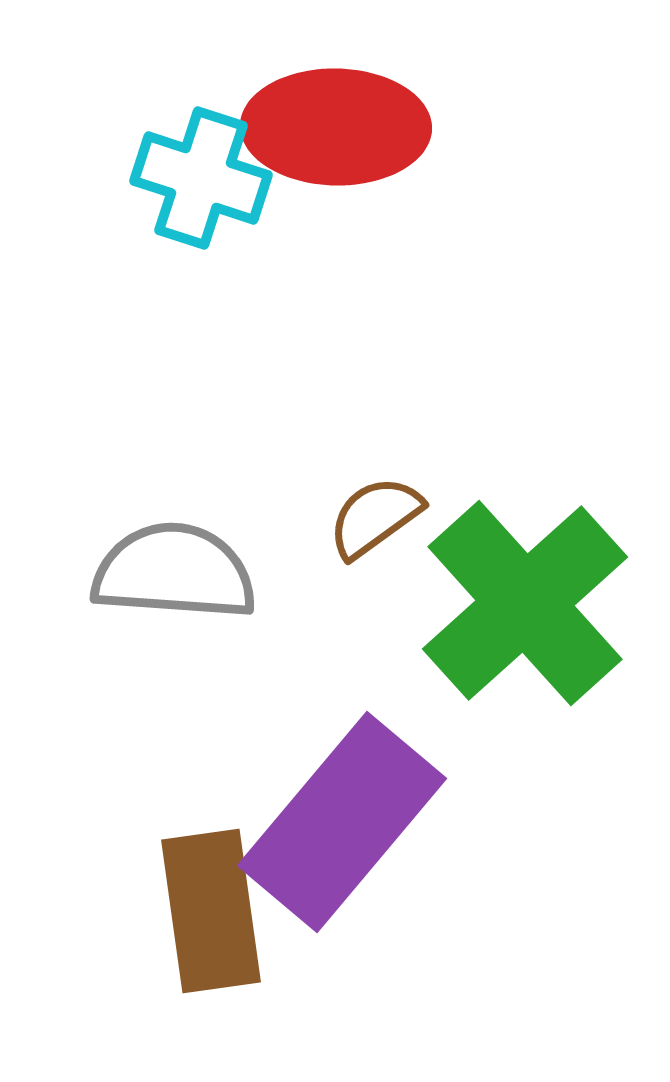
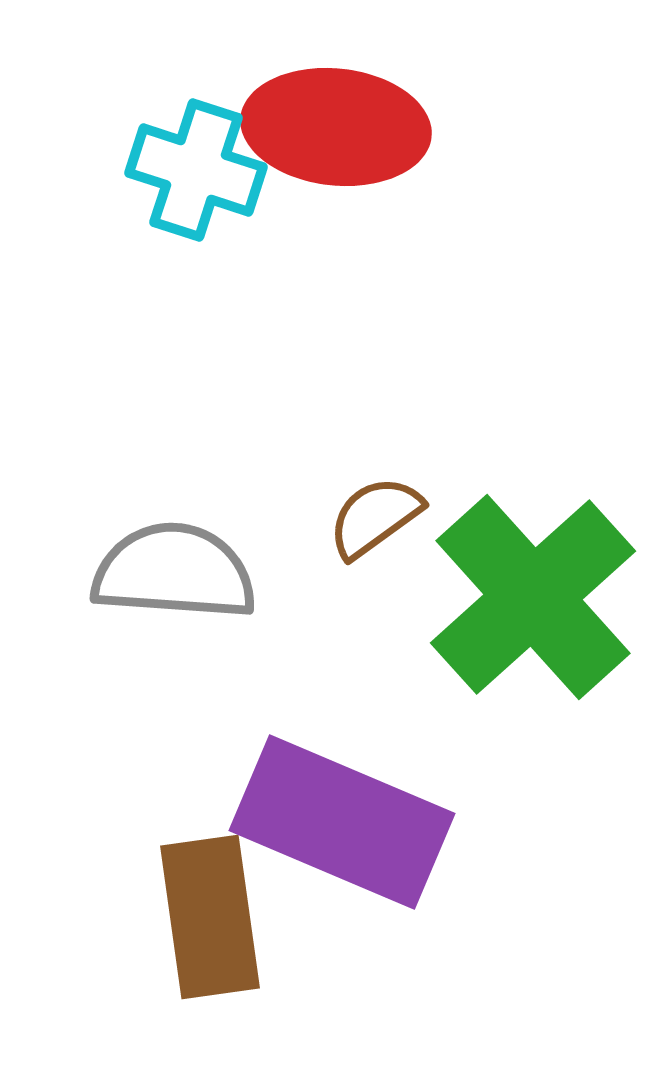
red ellipse: rotated 5 degrees clockwise
cyan cross: moved 5 px left, 8 px up
green cross: moved 8 px right, 6 px up
purple rectangle: rotated 73 degrees clockwise
brown rectangle: moved 1 px left, 6 px down
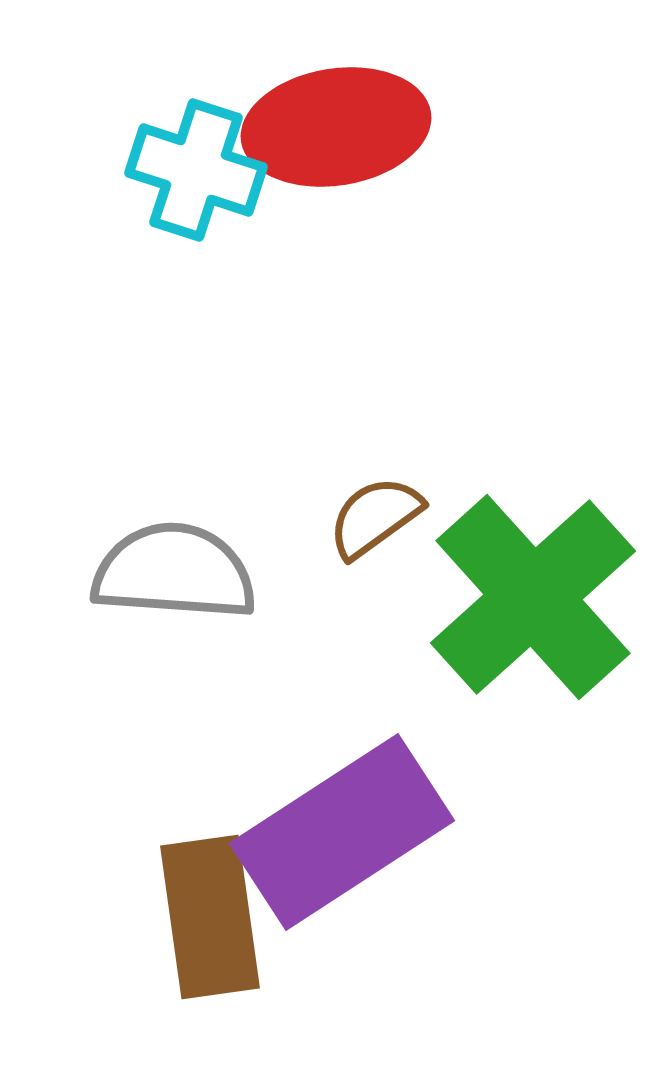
red ellipse: rotated 15 degrees counterclockwise
purple rectangle: moved 10 px down; rotated 56 degrees counterclockwise
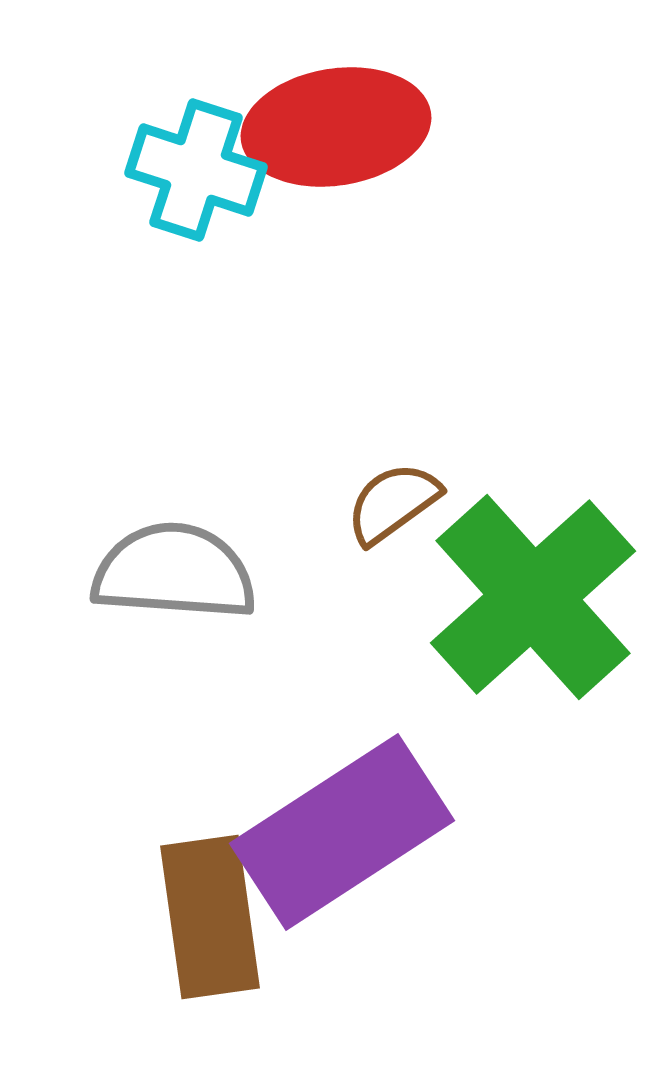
brown semicircle: moved 18 px right, 14 px up
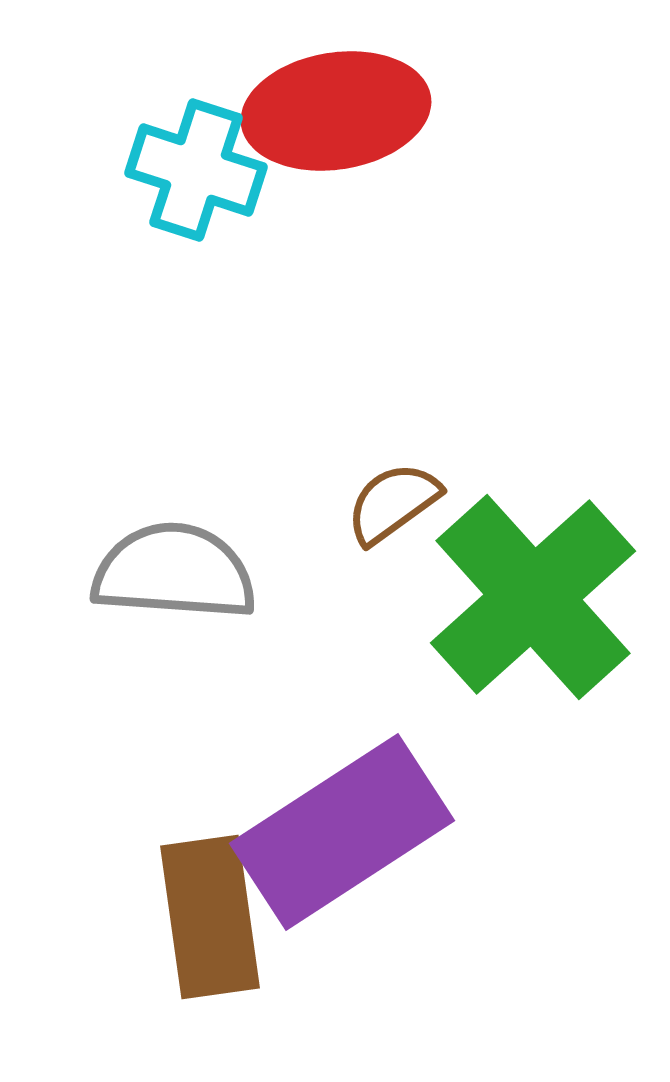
red ellipse: moved 16 px up
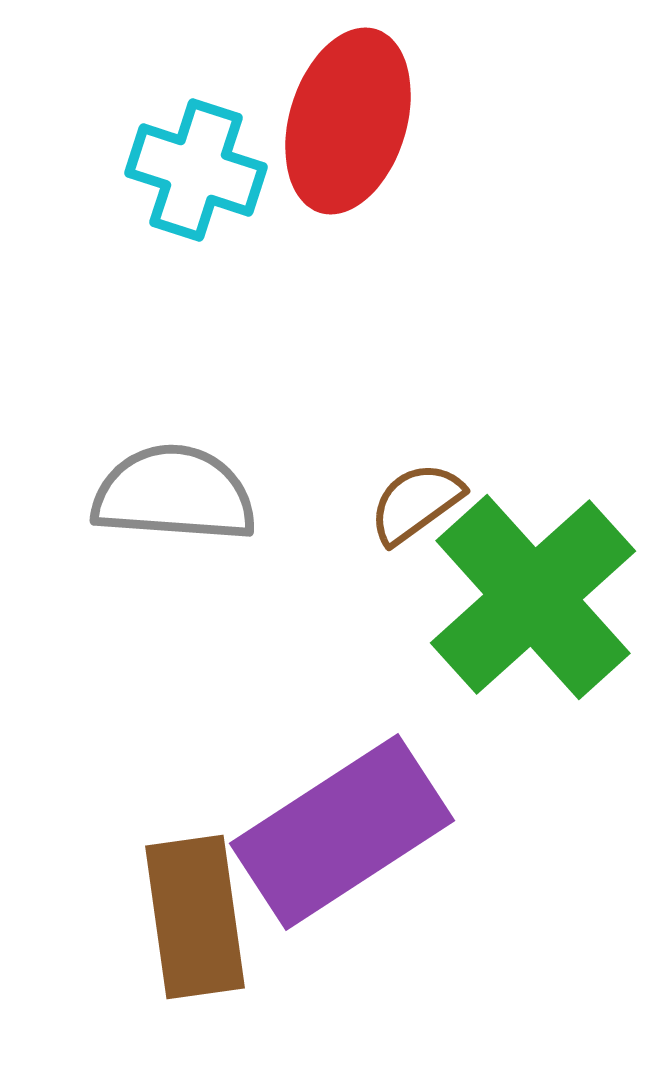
red ellipse: moved 12 px right, 10 px down; rotated 64 degrees counterclockwise
brown semicircle: moved 23 px right
gray semicircle: moved 78 px up
brown rectangle: moved 15 px left
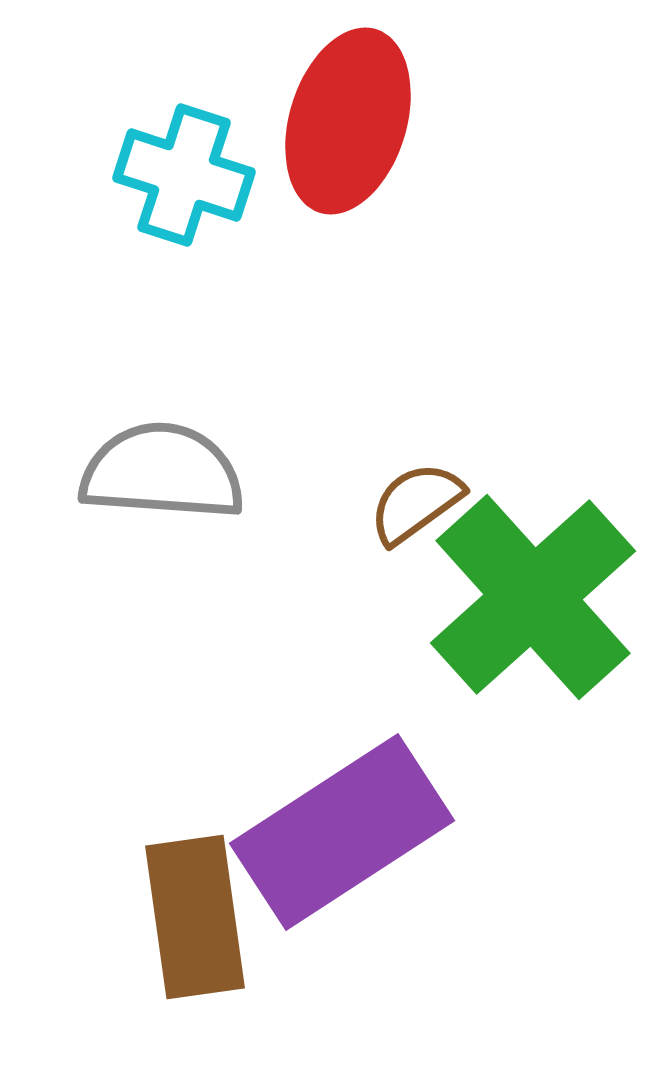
cyan cross: moved 12 px left, 5 px down
gray semicircle: moved 12 px left, 22 px up
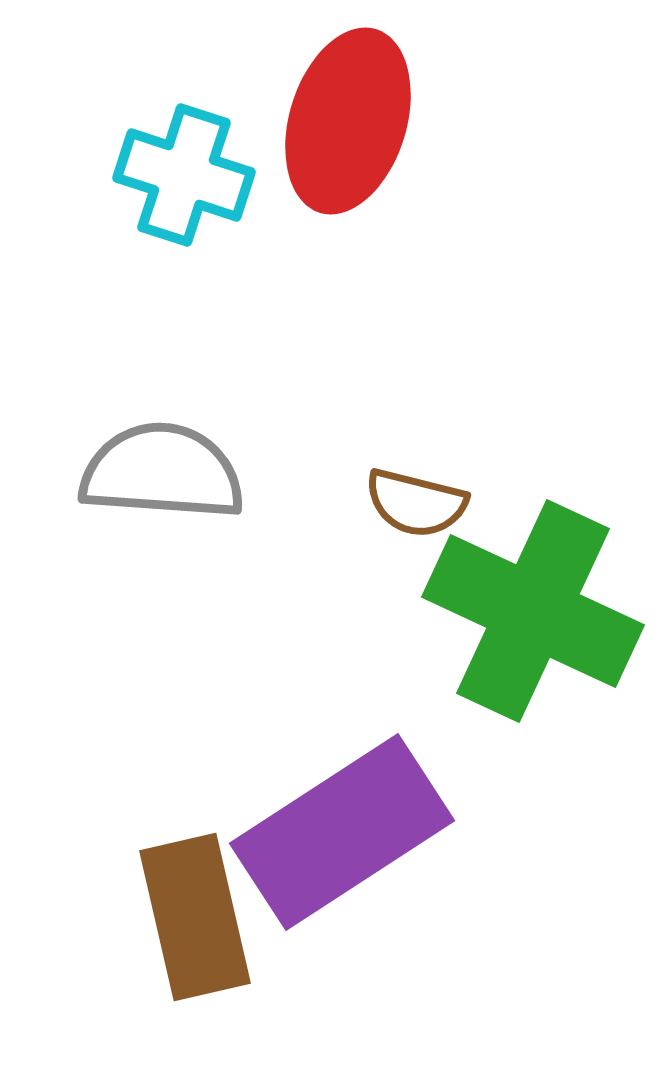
brown semicircle: rotated 130 degrees counterclockwise
green cross: moved 14 px down; rotated 23 degrees counterclockwise
brown rectangle: rotated 5 degrees counterclockwise
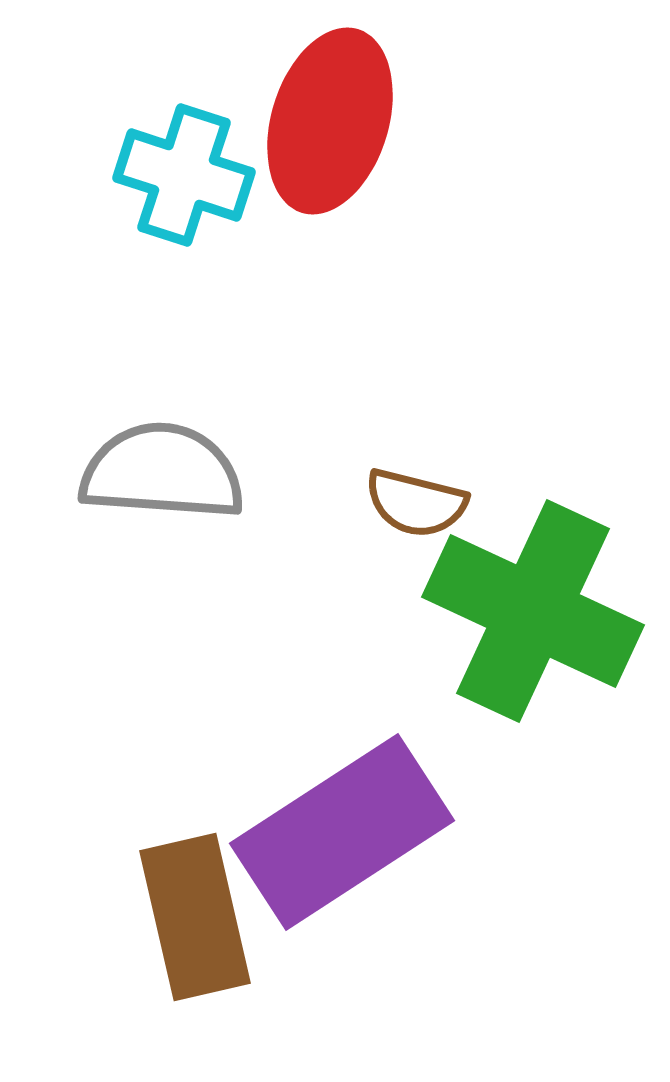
red ellipse: moved 18 px left
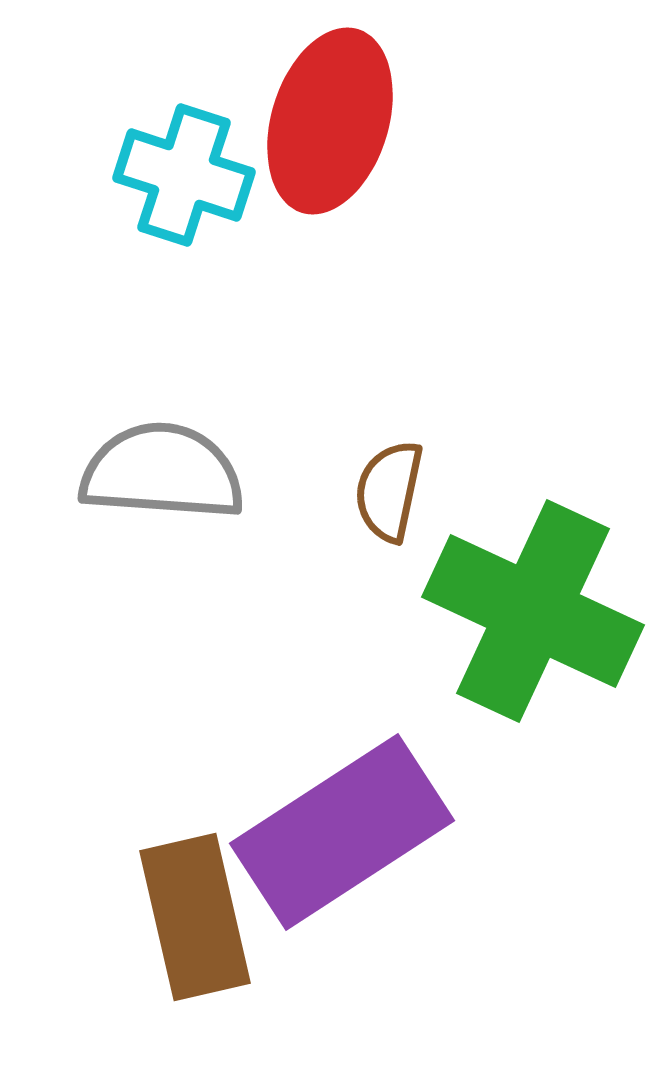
brown semicircle: moved 27 px left, 12 px up; rotated 88 degrees clockwise
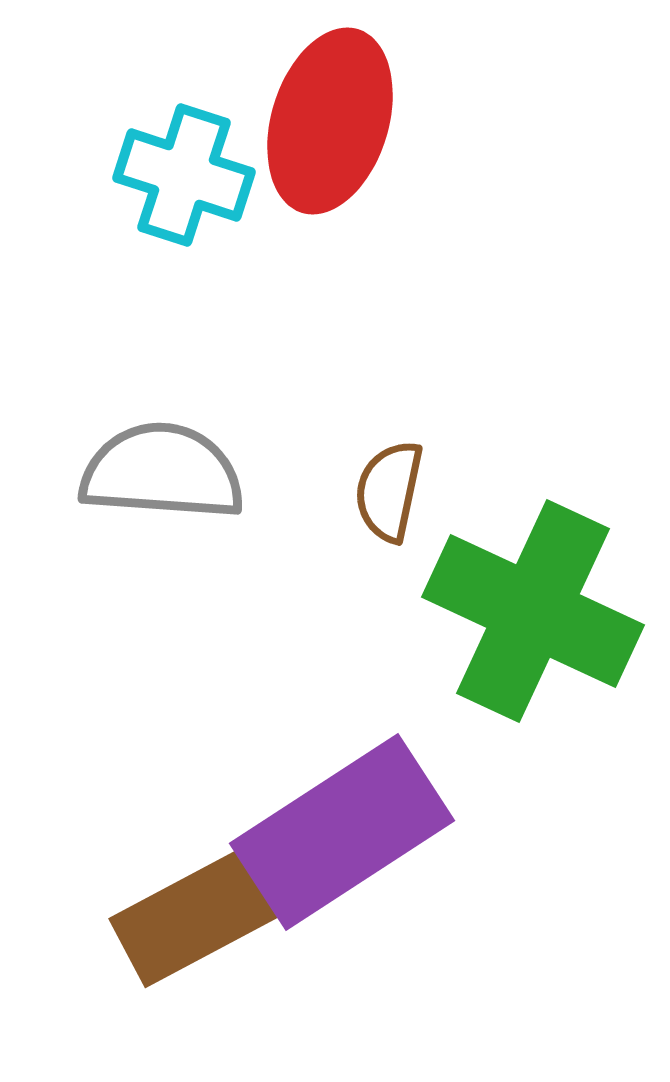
brown rectangle: rotated 75 degrees clockwise
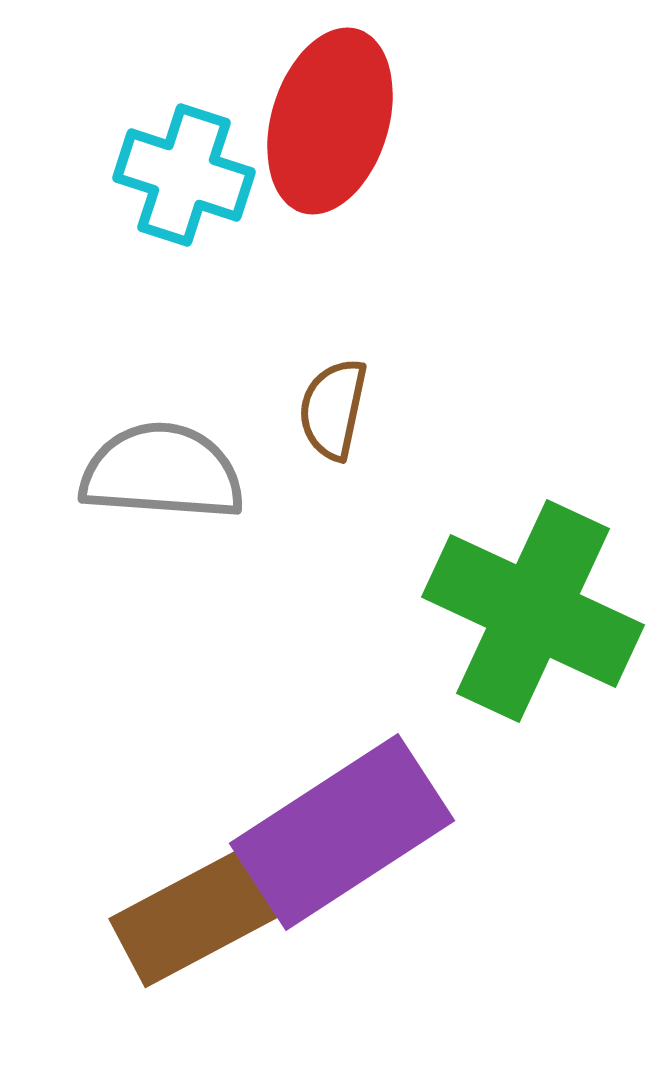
brown semicircle: moved 56 px left, 82 px up
